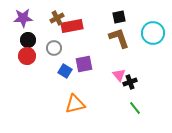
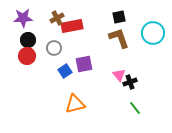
blue square: rotated 24 degrees clockwise
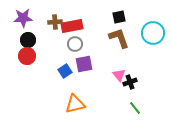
brown cross: moved 2 px left, 4 px down; rotated 24 degrees clockwise
gray circle: moved 21 px right, 4 px up
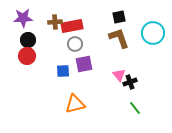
blue square: moved 2 px left; rotated 32 degrees clockwise
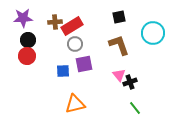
red rectangle: rotated 20 degrees counterclockwise
brown L-shape: moved 7 px down
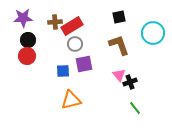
orange triangle: moved 4 px left, 4 px up
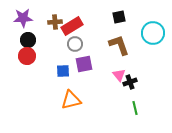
green line: rotated 24 degrees clockwise
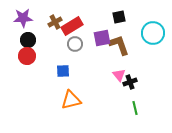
brown cross: rotated 24 degrees counterclockwise
purple square: moved 18 px right, 26 px up
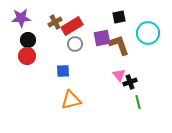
purple star: moved 2 px left
cyan circle: moved 5 px left
green line: moved 3 px right, 6 px up
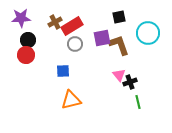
red circle: moved 1 px left, 1 px up
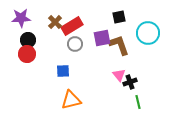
brown cross: rotated 16 degrees counterclockwise
red circle: moved 1 px right, 1 px up
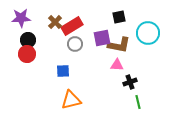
brown L-shape: rotated 120 degrees clockwise
pink triangle: moved 2 px left, 10 px up; rotated 48 degrees counterclockwise
